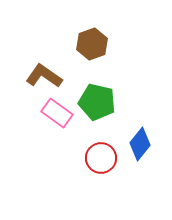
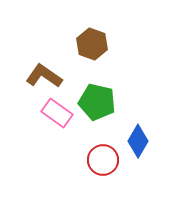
brown hexagon: rotated 20 degrees counterclockwise
blue diamond: moved 2 px left, 3 px up; rotated 8 degrees counterclockwise
red circle: moved 2 px right, 2 px down
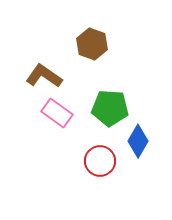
green pentagon: moved 13 px right, 6 px down; rotated 9 degrees counterclockwise
red circle: moved 3 px left, 1 px down
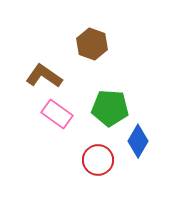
pink rectangle: moved 1 px down
red circle: moved 2 px left, 1 px up
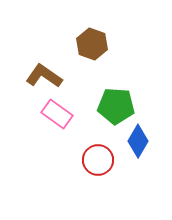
green pentagon: moved 6 px right, 2 px up
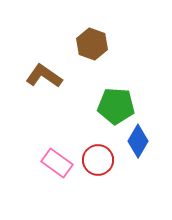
pink rectangle: moved 49 px down
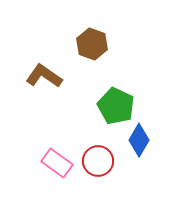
green pentagon: rotated 21 degrees clockwise
blue diamond: moved 1 px right, 1 px up
red circle: moved 1 px down
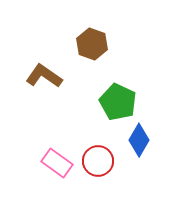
green pentagon: moved 2 px right, 4 px up
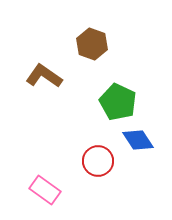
blue diamond: moved 1 px left; rotated 64 degrees counterclockwise
pink rectangle: moved 12 px left, 27 px down
